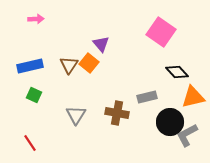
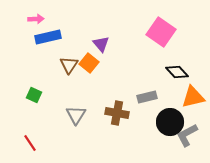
blue rectangle: moved 18 px right, 29 px up
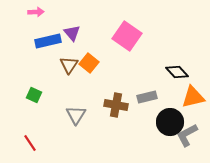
pink arrow: moved 7 px up
pink square: moved 34 px left, 4 px down
blue rectangle: moved 4 px down
purple triangle: moved 29 px left, 11 px up
brown cross: moved 1 px left, 8 px up
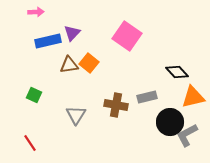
purple triangle: rotated 24 degrees clockwise
brown triangle: rotated 48 degrees clockwise
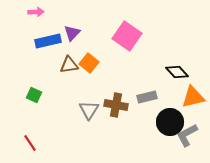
gray triangle: moved 13 px right, 5 px up
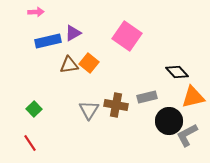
purple triangle: moved 1 px right; rotated 18 degrees clockwise
green square: moved 14 px down; rotated 21 degrees clockwise
black circle: moved 1 px left, 1 px up
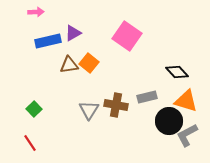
orange triangle: moved 7 px left, 4 px down; rotated 30 degrees clockwise
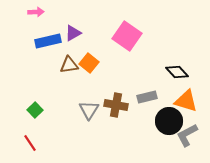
green square: moved 1 px right, 1 px down
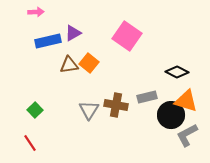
black diamond: rotated 20 degrees counterclockwise
black circle: moved 2 px right, 6 px up
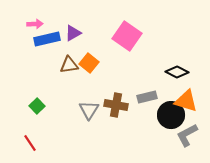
pink arrow: moved 1 px left, 12 px down
blue rectangle: moved 1 px left, 2 px up
green square: moved 2 px right, 4 px up
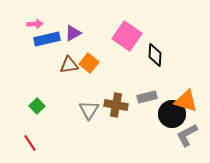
black diamond: moved 22 px left, 17 px up; rotated 65 degrees clockwise
black circle: moved 1 px right, 1 px up
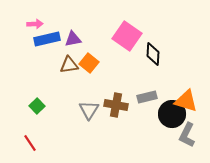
purple triangle: moved 6 px down; rotated 18 degrees clockwise
black diamond: moved 2 px left, 1 px up
gray L-shape: rotated 35 degrees counterclockwise
